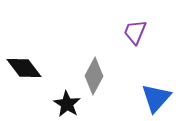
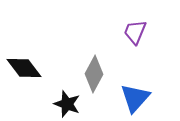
gray diamond: moved 2 px up
blue triangle: moved 21 px left
black star: rotated 12 degrees counterclockwise
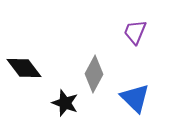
blue triangle: rotated 28 degrees counterclockwise
black star: moved 2 px left, 1 px up
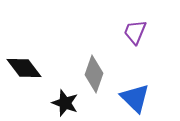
gray diamond: rotated 9 degrees counterclockwise
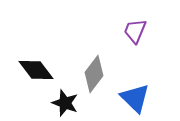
purple trapezoid: moved 1 px up
black diamond: moved 12 px right, 2 px down
gray diamond: rotated 18 degrees clockwise
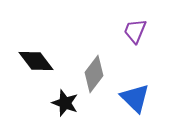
black diamond: moved 9 px up
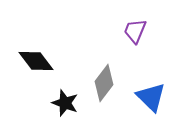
gray diamond: moved 10 px right, 9 px down
blue triangle: moved 16 px right, 1 px up
